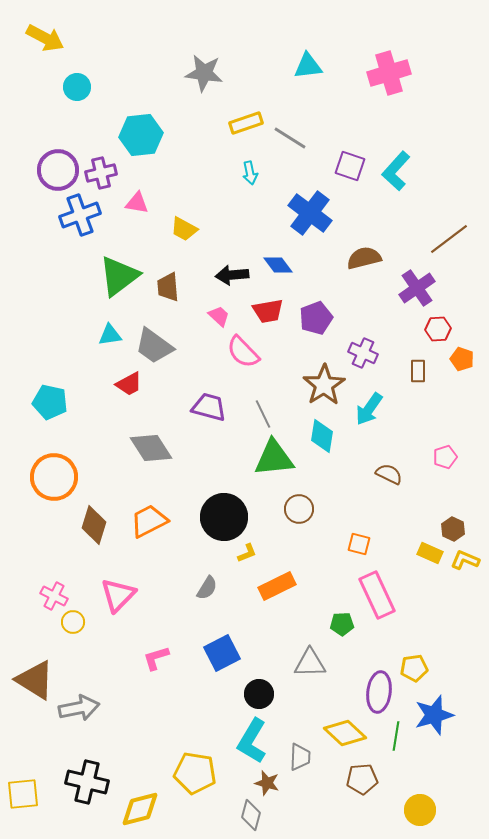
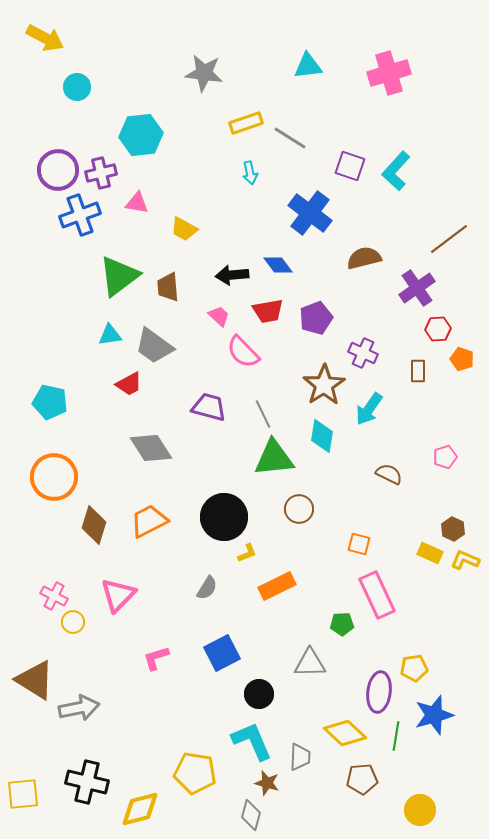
cyan L-shape at (252, 741): rotated 126 degrees clockwise
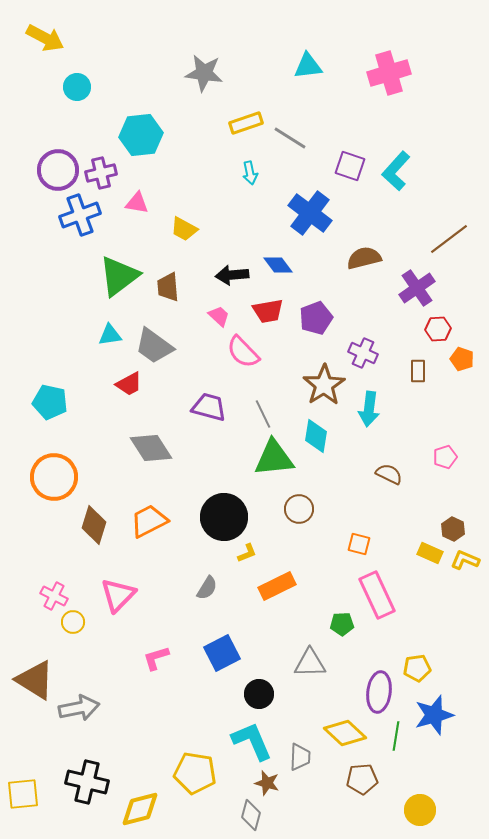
cyan arrow at (369, 409): rotated 28 degrees counterclockwise
cyan diamond at (322, 436): moved 6 px left
yellow pentagon at (414, 668): moved 3 px right
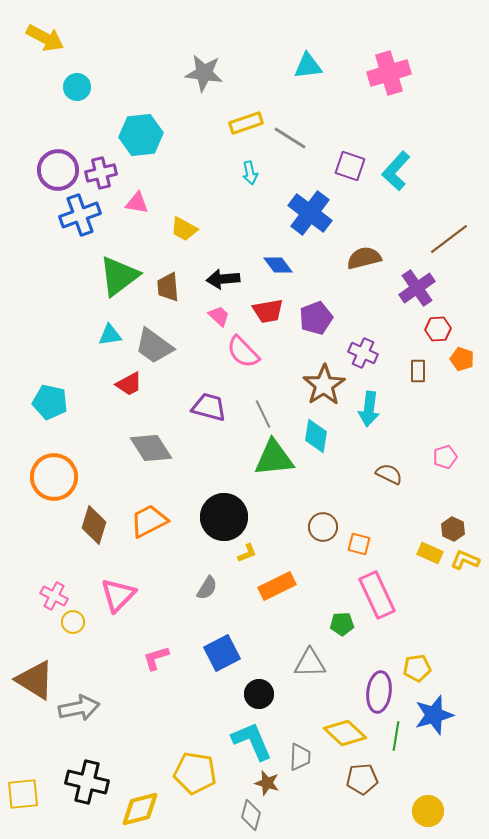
black arrow at (232, 275): moved 9 px left, 4 px down
brown circle at (299, 509): moved 24 px right, 18 px down
yellow circle at (420, 810): moved 8 px right, 1 px down
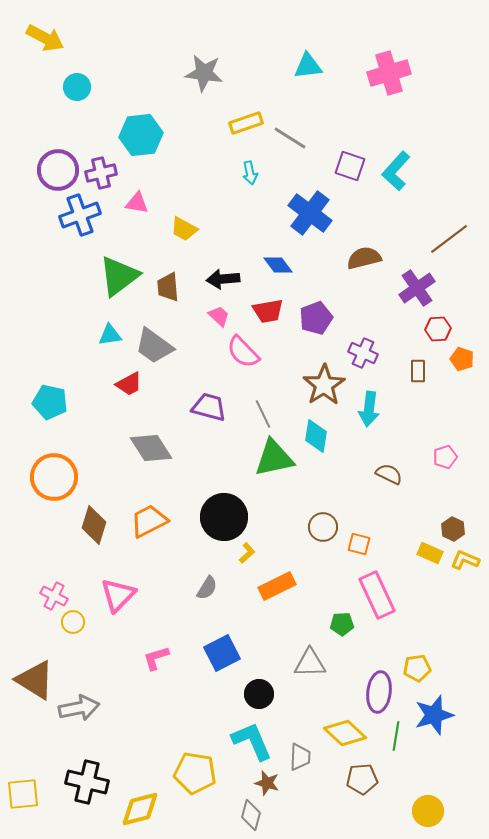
green triangle at (274, 458): rotated 6 degrees counterclockwise
yellow L-shape at (247, 553): rotated 20 degrees counterclockwise
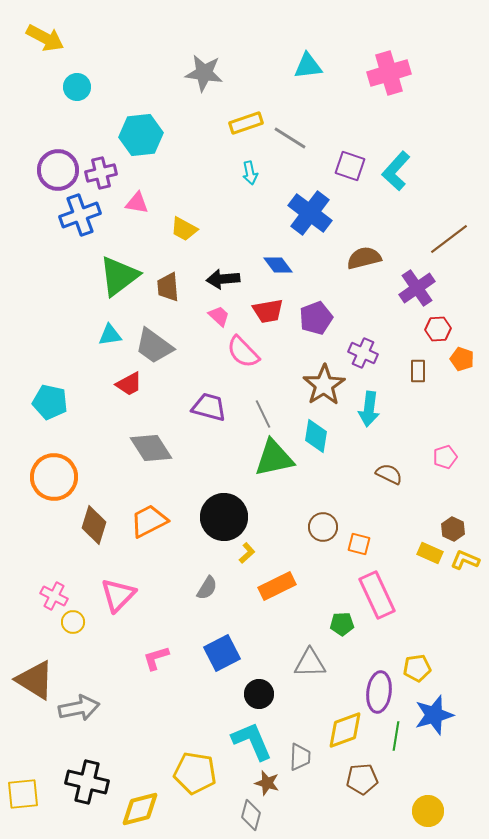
yellow diamond at (345, 733): moved 3 px up; rotated 63 degrees counterclockwise
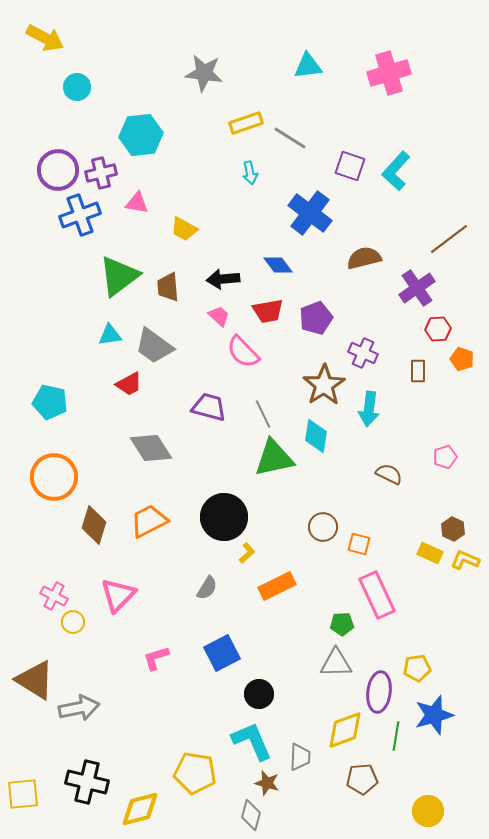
gray triangle at (310, 663): moved 26 px right
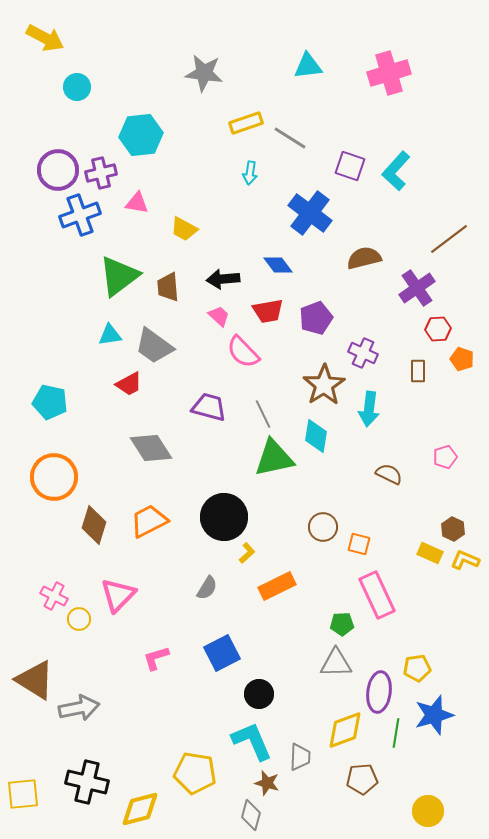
cyan arrow at (250, 173): rotated 20 degrees clockwise
yellow circle at (73, 622): moved 6 px right, 3 px up
green line at (396, 736): moved 3 px up
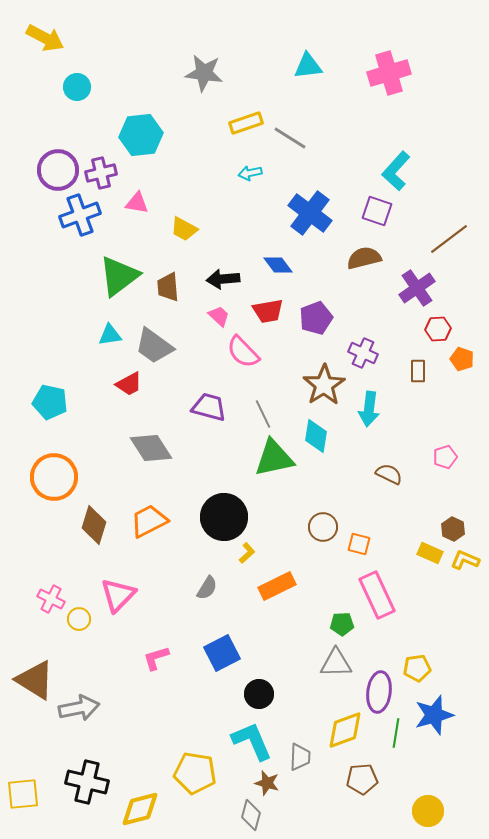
purple square at (350, 166): moved 27 px right, 45 px down
cyan arrow at (250, 173): rotated 70 degrees clockwise
pink cross at (54, 596): moved 3 px left, 3 px down
